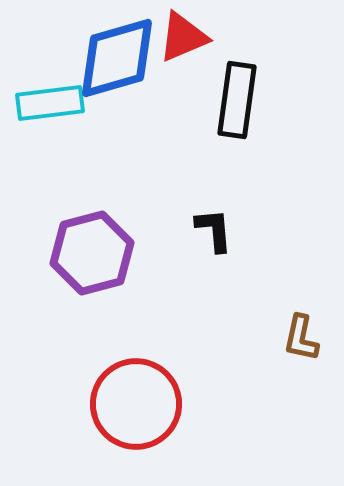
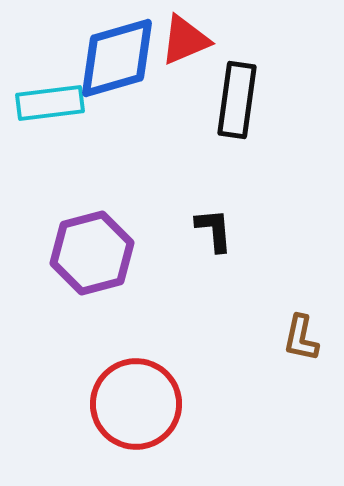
red triangle: moved 2 px right, 3 px down
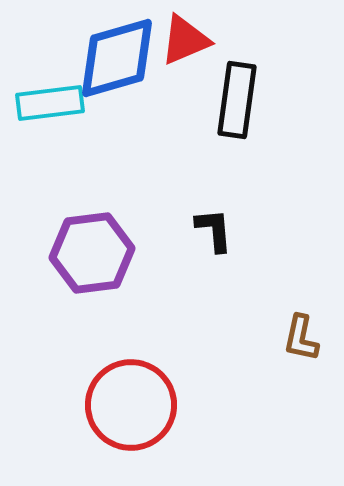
purple hexagon: rotated 8 degrees clockwise
red circle: moved 5 px left, 1 px down
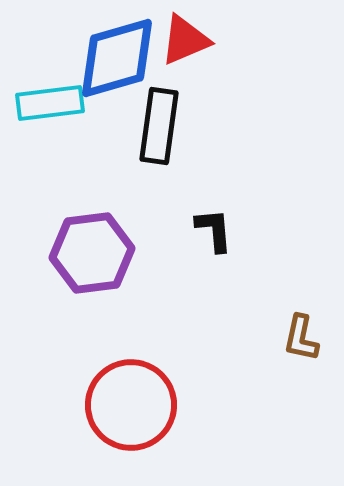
black rectangle: moved 78 px left, 26 px down
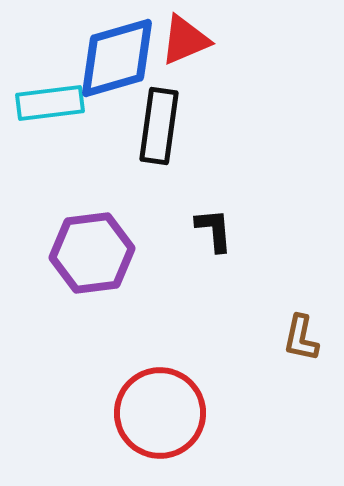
red circle: moved 29 px right, 8 px down
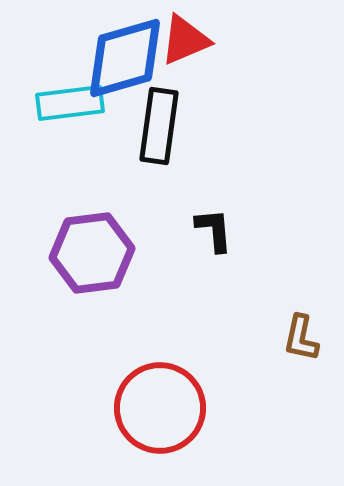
blue diamond: moved 8 px right
cyan rectangle: moved 20 px right
red circle: moved 5 px up
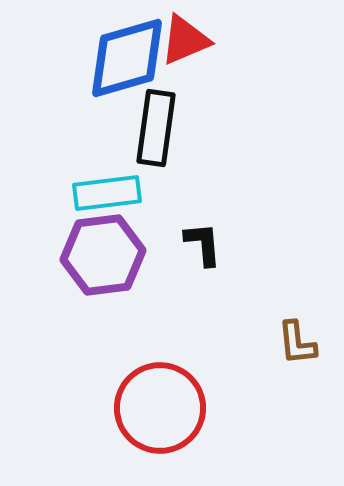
blue diamond: moved 2 px right
cyan rectangle: moved 37 px right, 90 px down
black rectangle: moved 3 px left, 2 px down
black L-shape: moved 11 px left, 14 px down
purple hexagon: moved 11 px right, 2 px down
brown L-shape: moved 4 px left, 5 px down; rotated 18 degrees counterclockwise
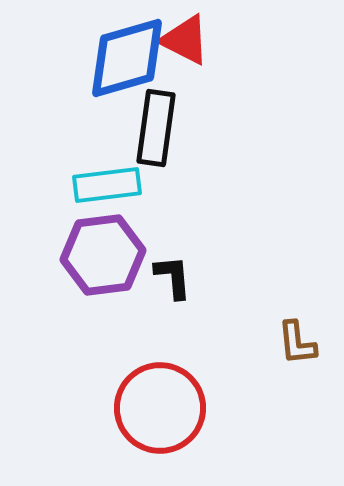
red triangle: rotated 50 degrees clockwise
cyan rectangle: moved 8 px up
black L-shape: moved 30 px left, 33 px down
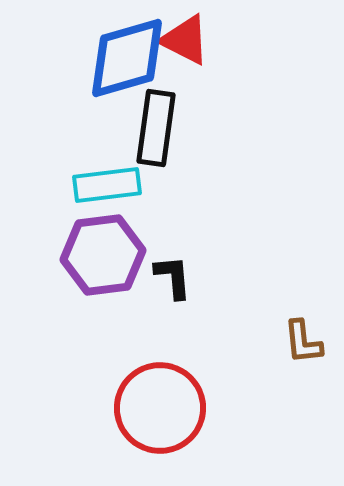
brown L-shape: moved 6 px right, 1 px up
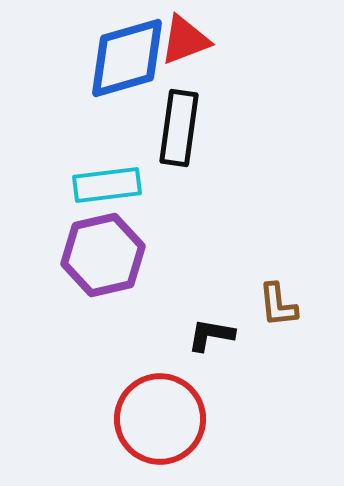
red triangle: rotated 48 degrees counterclockwise
black rectangle: moved 23 px right
purple hexagon: rotated 6 degrees counterclockwise
black L-shape: moved 38 px right, 58 px down; rotated 75 degrees counterclockwise
brown L-shape: moved 25 px left, 37 px up
red circle: moved 11 px down
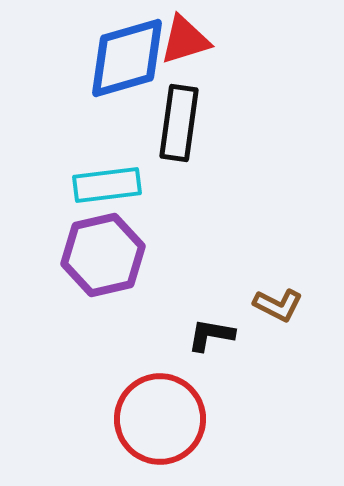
red triangle: rotated 4 degrees clockwise
black rectangle: moved 5 px up
brown L-shape: rotated 57 degrees counterclockwise
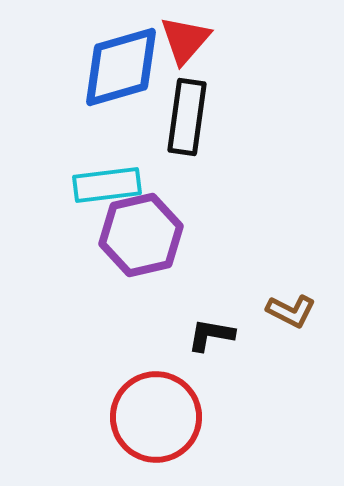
red triangle: rotated 32 degrees counterclockwise
blue diamond: moved 6 px left, 9 px down
black rectangle: moved 8 px right, 6 px up
purple hexagon: moved 38 px right, 20 px up
brown L-shape: moved 13 px right, 6 px down
red circle: moved 4 px left, 2 px up
